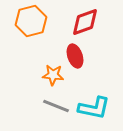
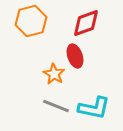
red diamond: moved 1 px right, 1 px down
orange star: moved 1 px right, 1 px up; rotated 25 degrees clockwise
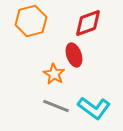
red diamond: moved 2 px right
red ellipse: moved 1 px left, 1 px up
cyan L-shape: rotated 24 degrees clockwise
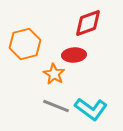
orange hexagon: moved 6 px left, 23 px down
red ellipse: rotated 75 degrees counterclockwise
cyan L-shape: moved 3 px left, 1 px down
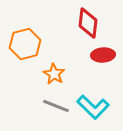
red diamond: rotated 64 degrees counterclockwise
red ellipse: moved 29 px right
cyan L-shape: moved 2 px right, 2 px up; rotated 8 degrees clockwise
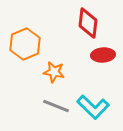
orange hexagon: rotated 8 degrees counterclockwise
orange star: moved 2 px up; rotated 20 degrees counterclockwise
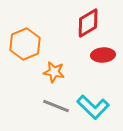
red diamond: rotated 52 degrees clockwise
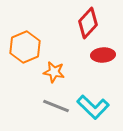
red diamond: rotated 16 degrees counterclockwise
orange hexagon: moved 3 px down
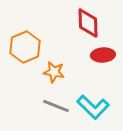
red diamond: rotated 44 degrees counterclockwise
